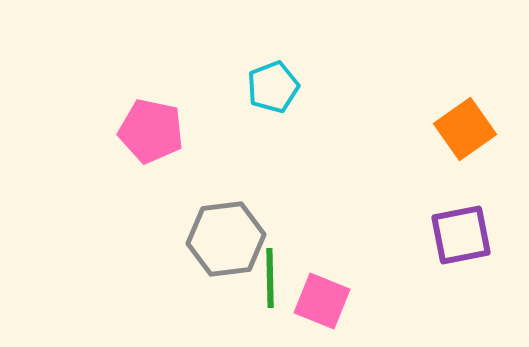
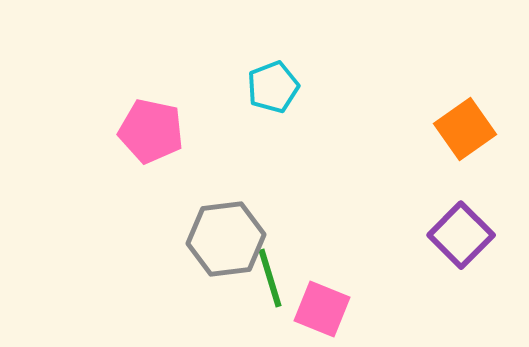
purple square: rotated 34 degrees counterclockwise
green line: rotated 16 degrees counterclockwise
pink square: moved 8 px down
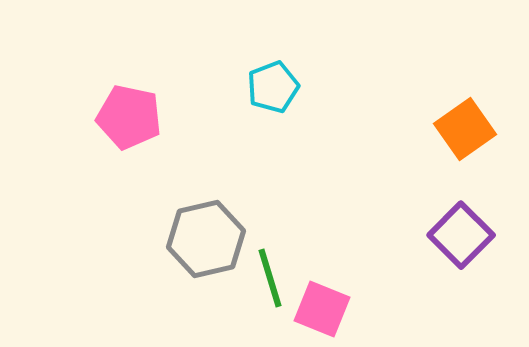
pink pentagon: moved 22 px left, 14 px up
gray hexagon: moved 20 px left; rotated 6 degrees counterclockwise
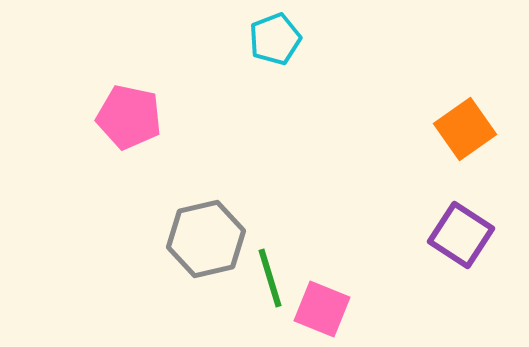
cyan pentagon: moved 2 px right, 48 px up
purple square: rotated 12 degrees counterclockwise
